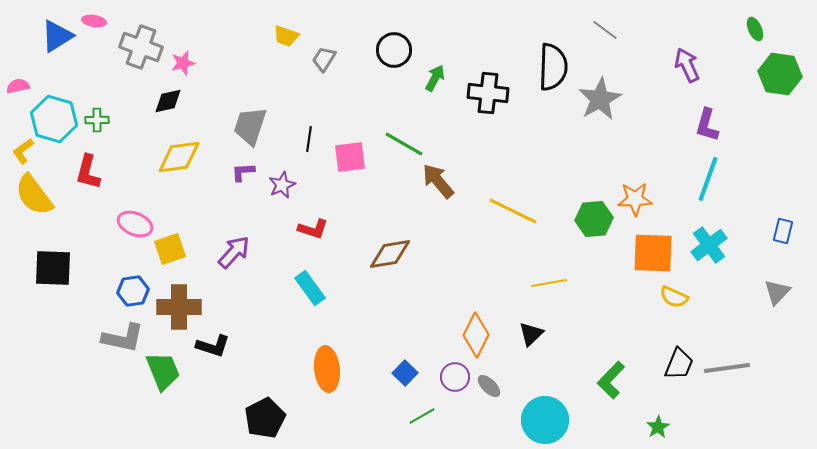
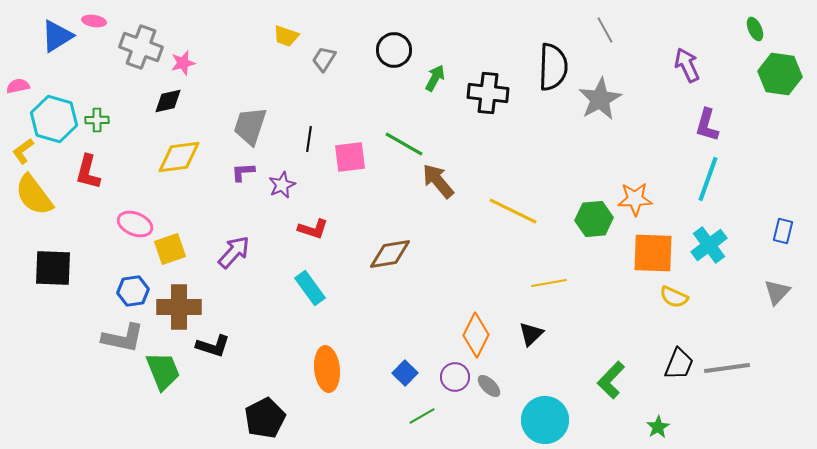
gray line at (605, 30): rotated 24 degrees clockwise
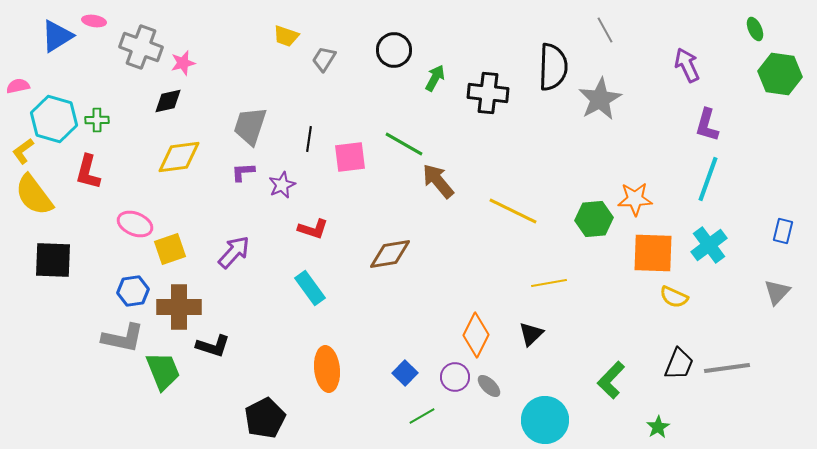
black square at (53, 268): moved 8 px up
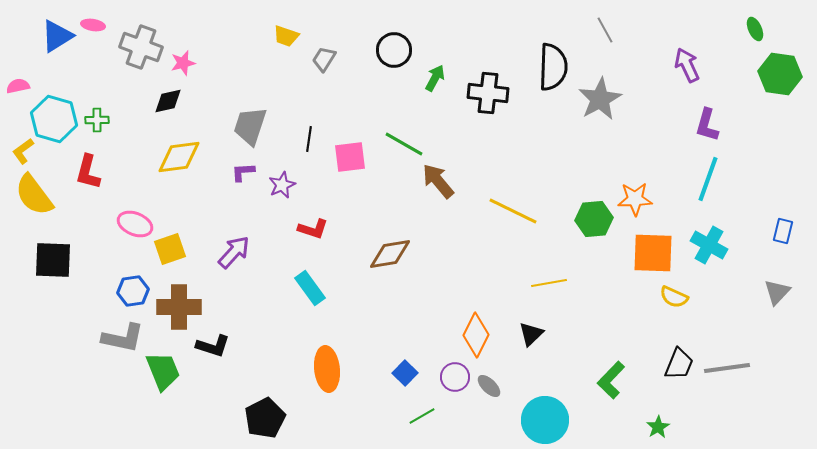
pink ellipse at (94, 21): moved 1 px left, 4 px down
cyan cross at (709, 245): rotated 24 degrees counterclockwise
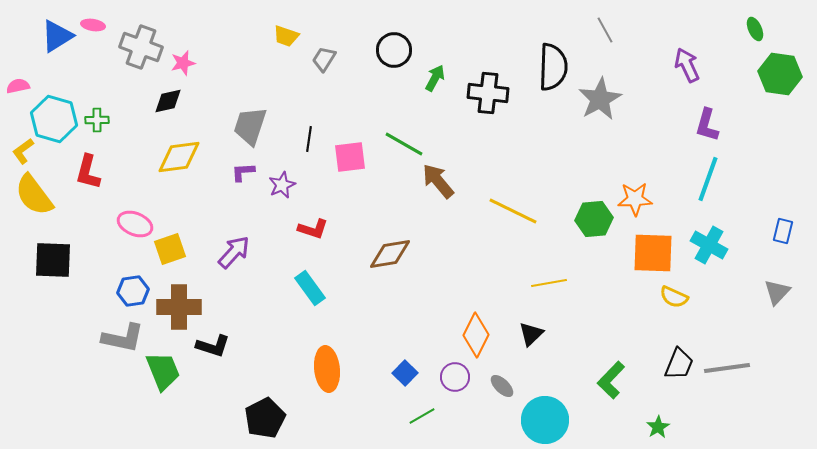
gray ellipse at (489, 386): moved 13 px right
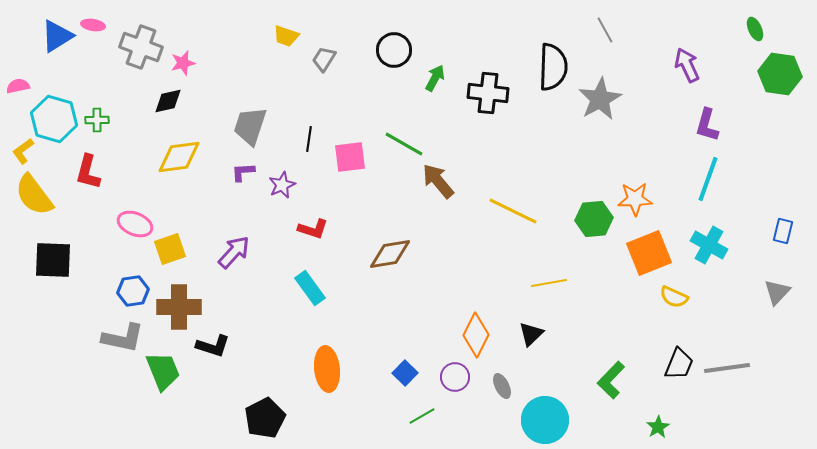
orange square at (653, 253): moved 4 px left; rotated 24 degrees counterclockwise
gray ellipse at (502, 386): rotated 20 degrees clockwise
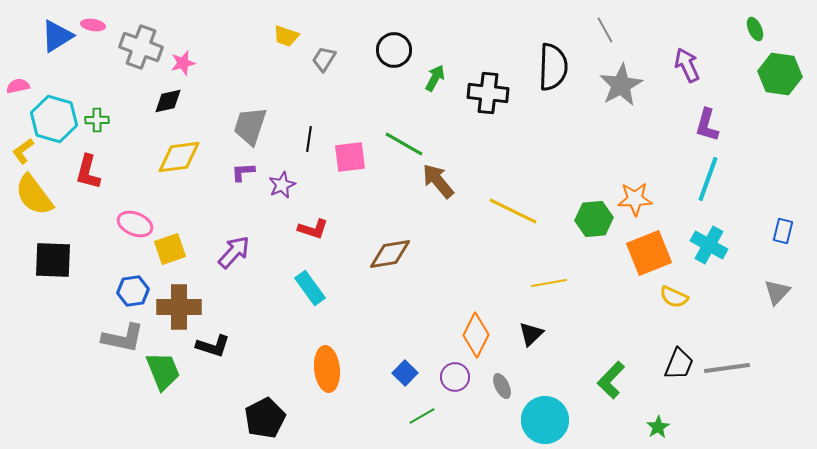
gray star at (600, 99): moved 21 px right, 14 px up
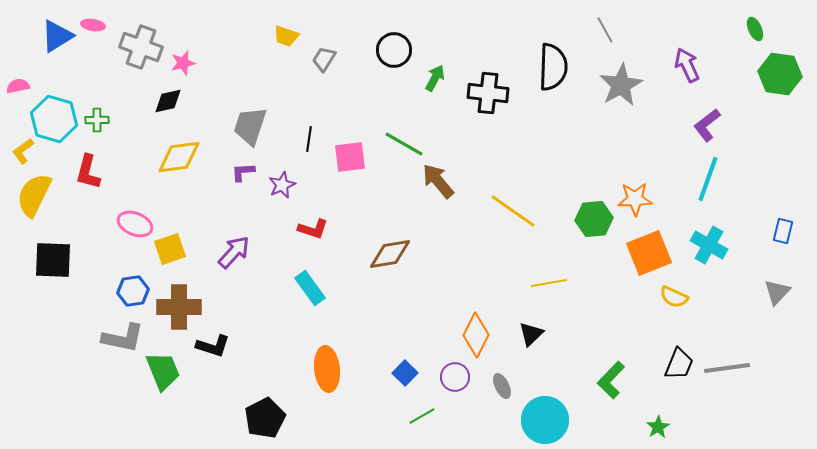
purple L-shape at (707, 125): rotated 36 degrees clockwise
yellow semicircle at (34, 195): rotated 63 degrees clockwise
yellow line at (513, 211): rotated 9 degrees clockwise
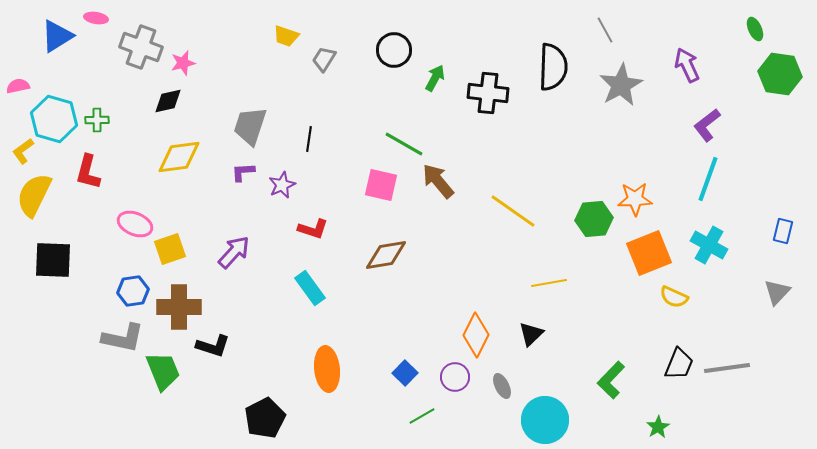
pink ellipse at (93, 25): moved 3 px right, 7 px up
pink square at (350, 157): moved 31 px right, 28 px down; rotated 20 degrees clockwise
brown diamond at (390, 254): moved 4 px left, 1 px down
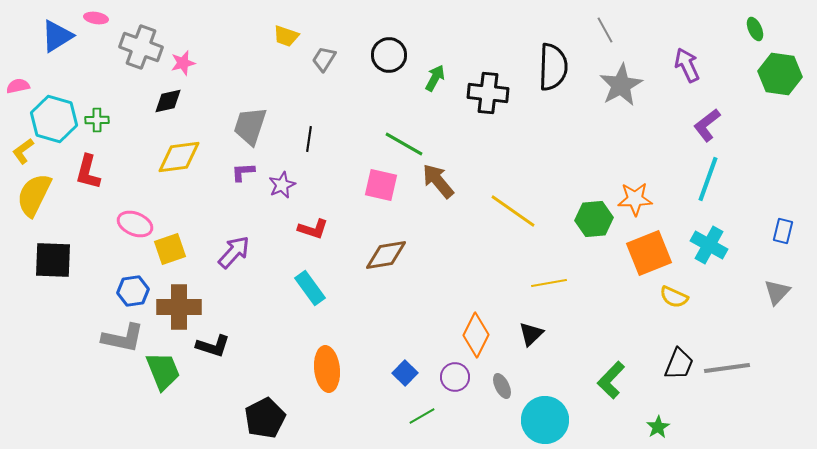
black circle at (394, 50): moved 5 px left, 5 px down
